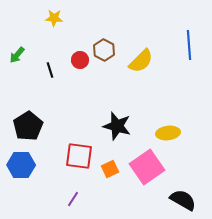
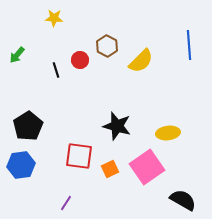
brown hexagon: moved 3 px right, 4 px up
black line: moved 6 px right
blue hexagon: rotated 8 degrees counterclockwise
purple line: moved 7 px left, 4 px down
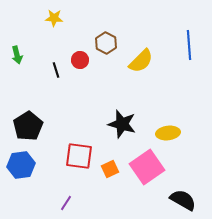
brown hexagon: moved 1 px left, 3 px up
green arrow: rotated 54 degrees counterclockwise
black star: moved 5 px right, 2 px up
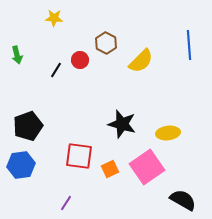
black line: rotated 49 degrees clockwise
black pentagon: rotated 12 degrees clockwise
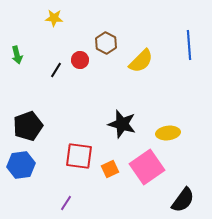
black semicircle: rotated 96 degrees clockwise
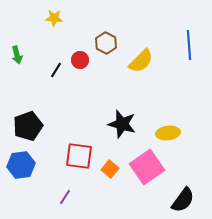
orange square: rotated 24 degrees counterclockwise
purple line: moved 1 px left, 6 px up
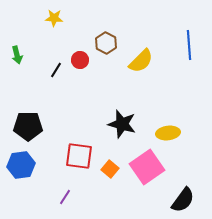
black pentagon: rotated 20 degrees clockwise
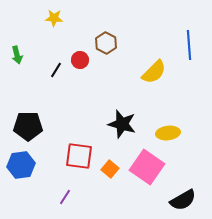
yellow semicircle: moved 13 px right, 11 px down
pink square: rotated 20 degrees counterclockwise
black semicircle: rotated 24 degrees clockwise
